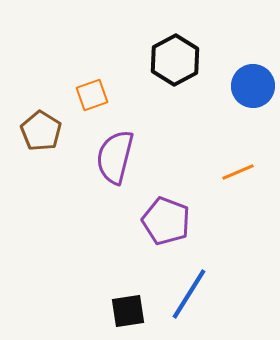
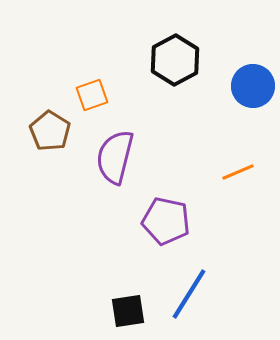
brown pentagon: moved 9 px right
purple pentagon: rotated 9 degrees counterclockwise
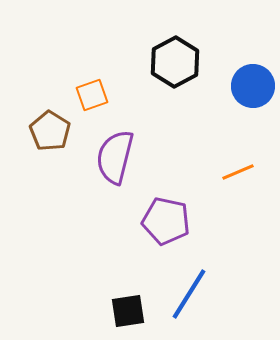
black hexagon: moved 2 px down
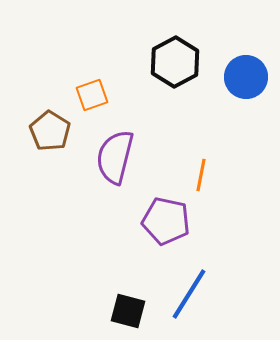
blue circle: moved 7 px left, 9 px up
orange line: moved 37 px left, 3 px down; rotated 56 degrees counterclockwise
black square: rotated 24 degrees clockwise
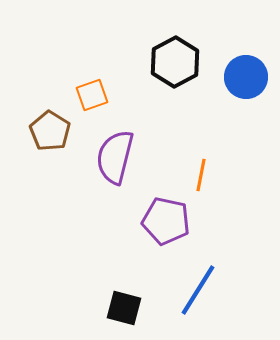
blue line: moved 9 px right, 4 px up
black square: moved 4 px left, 3 px up
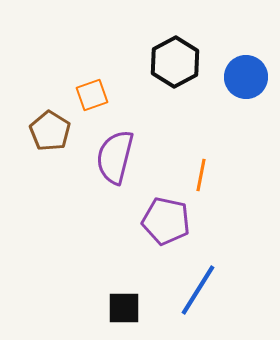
black square: rotated 15 degrees counterclockwise
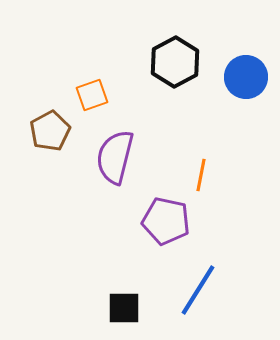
brown pentagon: rotated 12 degrees clockwise
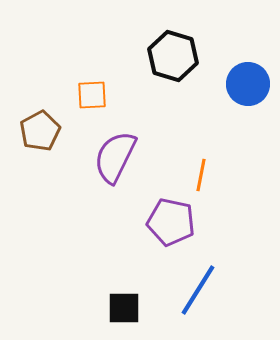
black hexagon: moved 2 px left, 6 px up; rotated 15 degrees counterclockwise
blue circle: moved 2 px right, 7 px down
orange square: rotated 16 degrees clockwise
brown pentagon: moved 10 px left
purple semicircle: rotated 12 degrees clockwise
purple pentagon: moved 5 px right, 1 px down
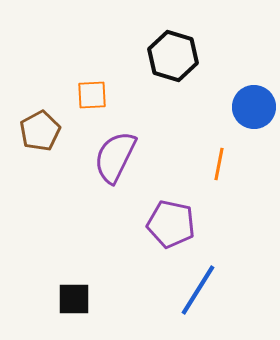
blue circle: moved 6 px right, 23 px down
orange line: moved 18 px right, 11 px up
purple pentagon: moved 2 px down
black square: moved 50 px left, 9 px up
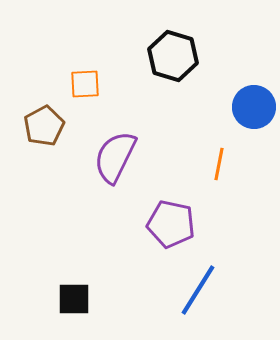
orange square: moved 7 px left, 11 px up
brown pentagon: moved 4 px right, 5 px up
